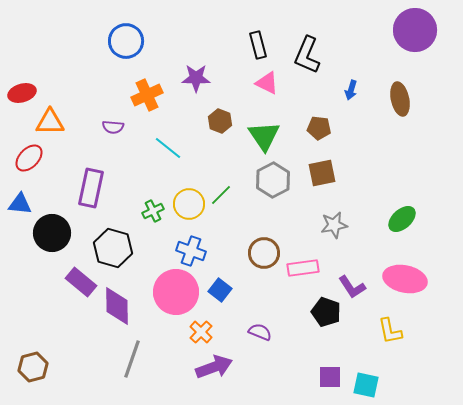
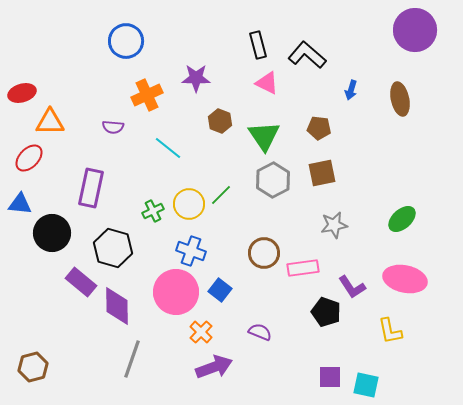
black L-shape at (307, 55): rotated 108 degrees clockwise
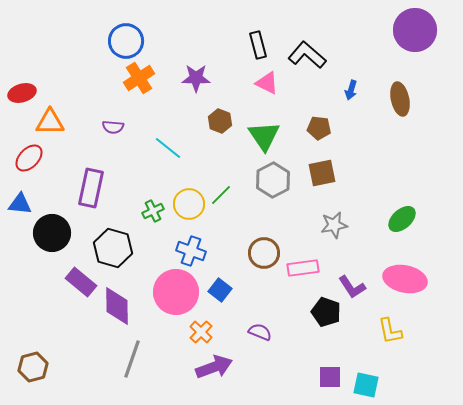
orange cross at (147, 95): moved 8 px left, 17 px up; rotated 8 degrees counterclockwise
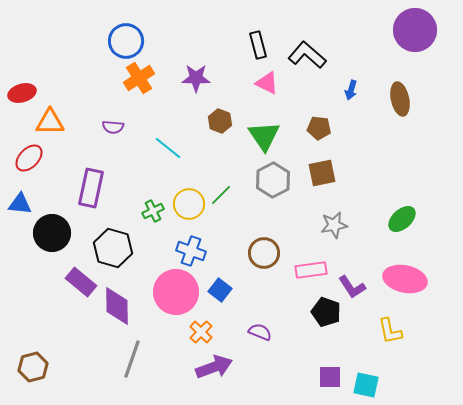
pink rectangle at (303, 268): moved 8 px right, 2 px down
